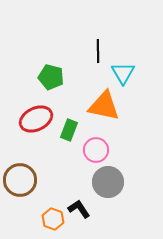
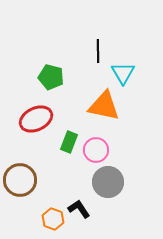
green rectangle: moved 12 px down
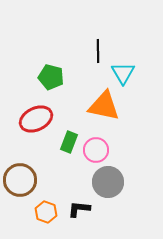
black L-shape: rotated 50 degrees counterclockwise
orange hexagon: moved 7 px left, 7 px up
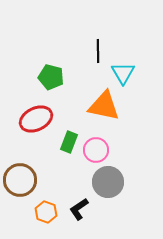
black L-shape: rotated 40 degrees counterclockwise
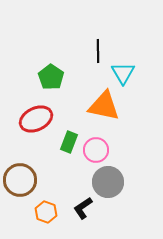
green pentagon: rotated 20 degrees clockwise
black L-shape: moved 4 px right, 1 px up
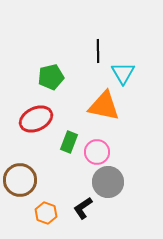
green pentagon: rotated 25 degrees clockwise
pink circle: moved 1 px right, 2 px down
orange hexagon: moved 1 px down
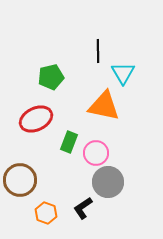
pink circle: moved 1 px left, 1 px down
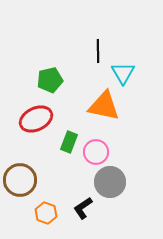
green pentagon: moved 1 px left, 3 px down
pink circle: moved 1 px up
gray circle: moved 2 px right
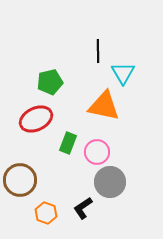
green pentagon: moved 2 px down
green rectangle: moved 1 px left, 1 px down
pink circle: moved 1 px right
